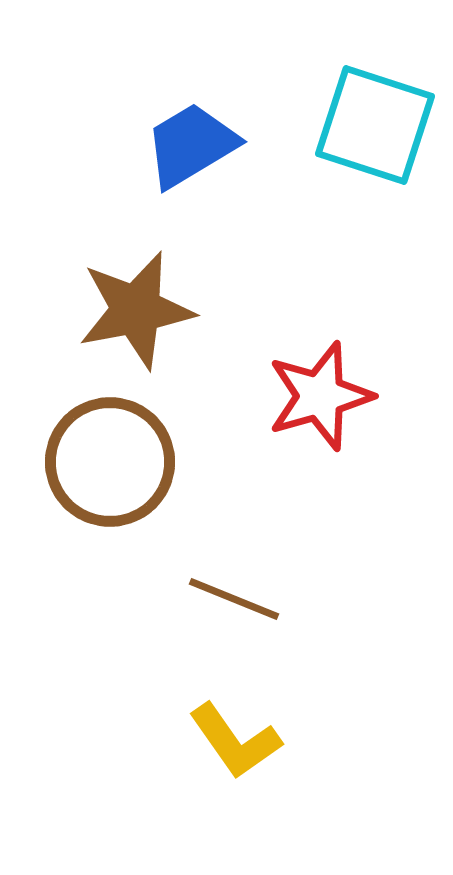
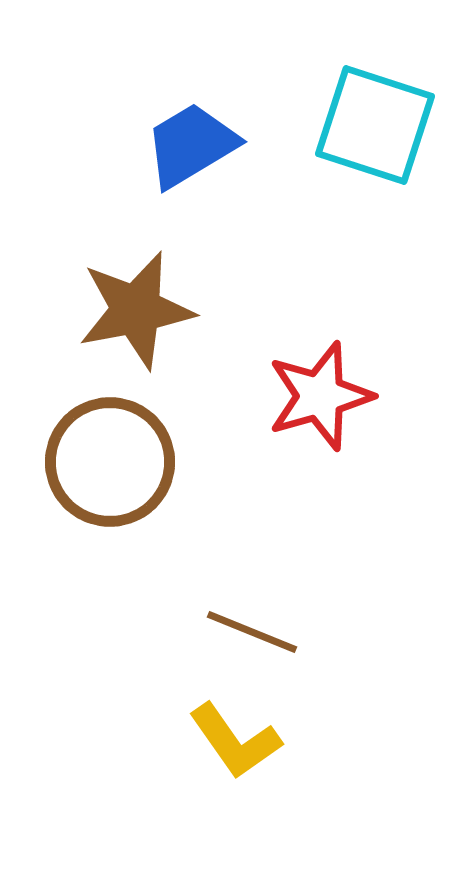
brown line: moved 18 px right, 33 px down
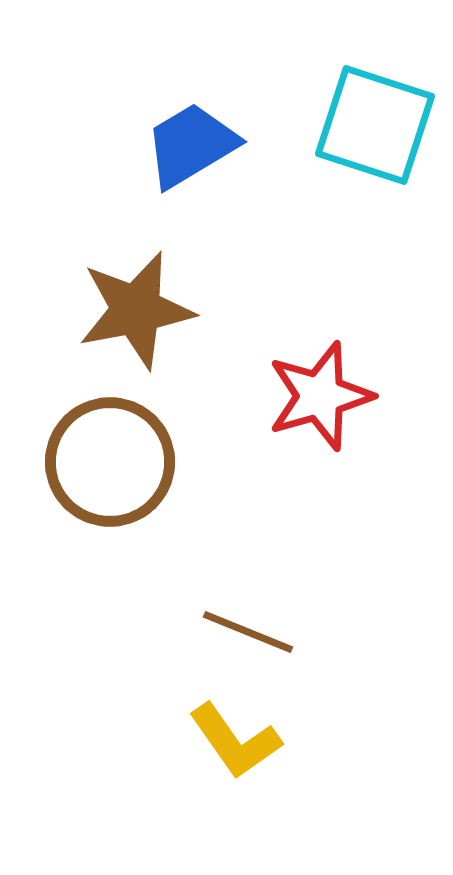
brown line: moved 4 px left
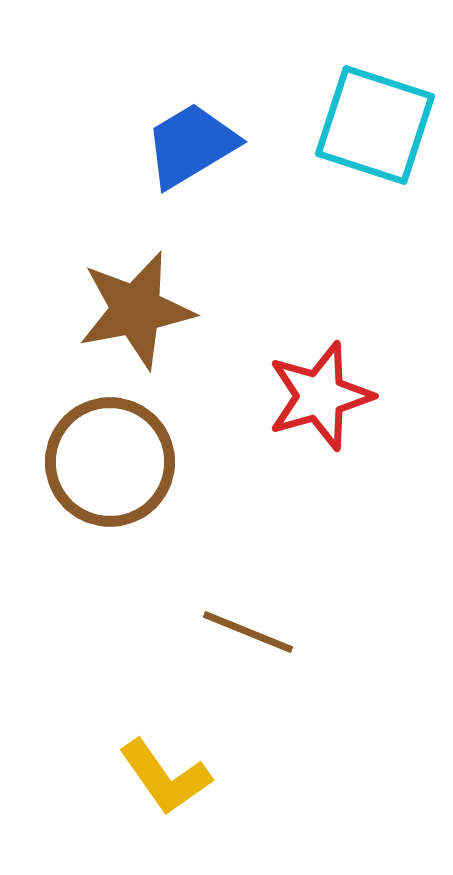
yellow L-shape: moved 70 px left, 36 px down
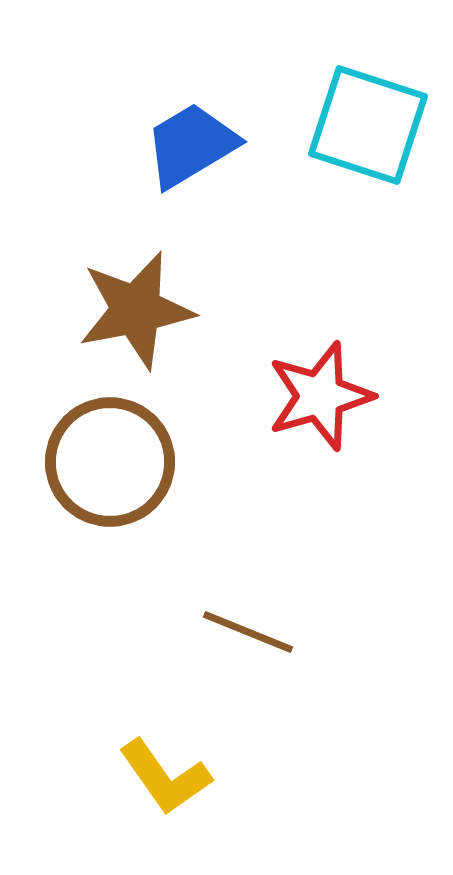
cyan square: moved 7 px left
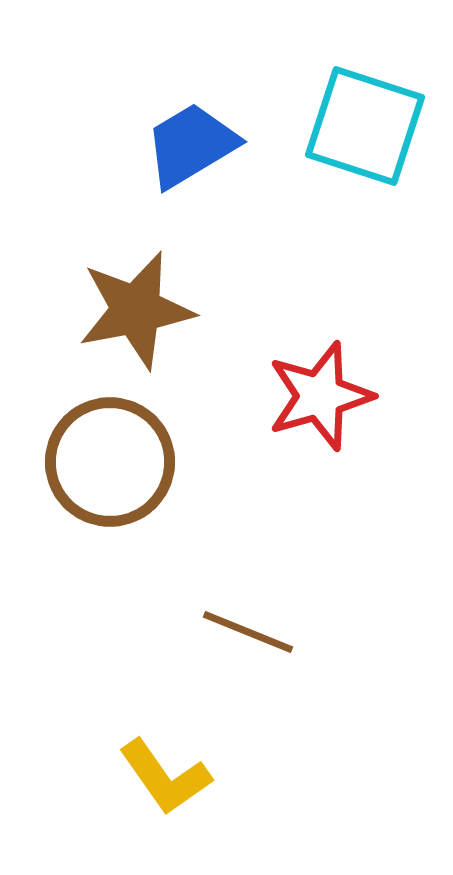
cyan square: moved 3 px left, 1 px down
